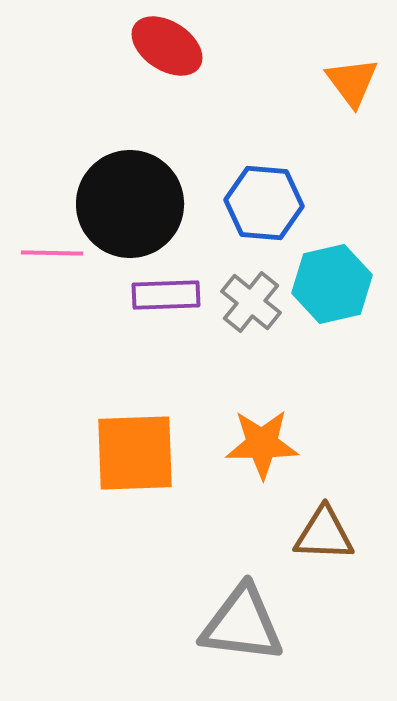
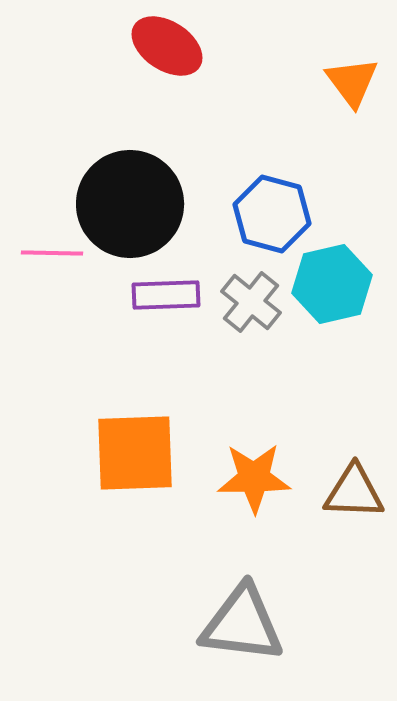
blue hexagon: moved 8 px right, 11 px down; rotated 10 degrees clockwise
orange star: moved 8 px left, 34 px down
brown triangle: moved 30 px right, 42 px up
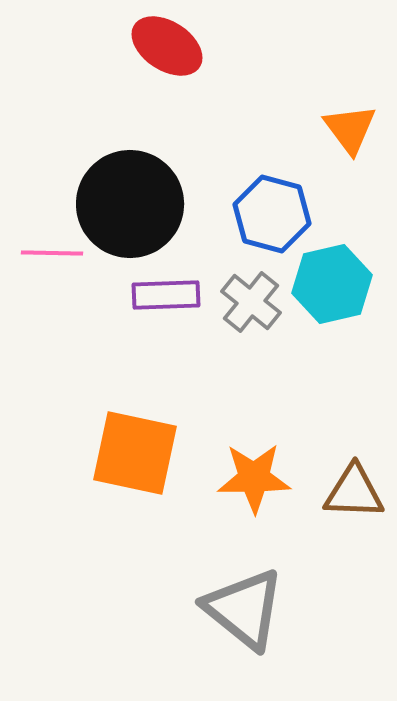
orange triangle: moved 2 px left, 47 px down
orange square: rotated 14 degrees clockwise
gray triangle: moved 2 px right, 15 px up; rotated 32 degrees clockwise
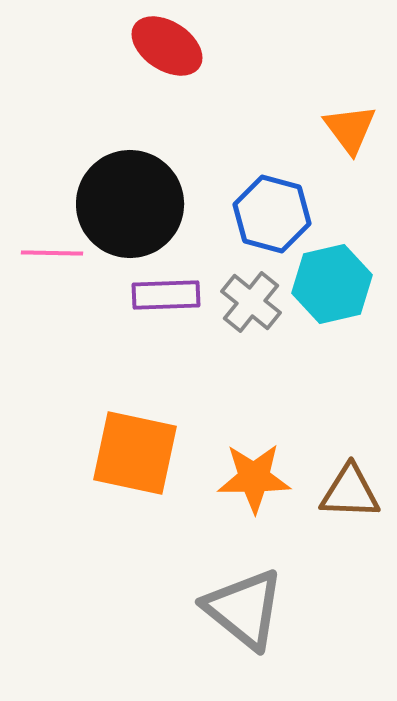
brown triangle: moved 4 px left
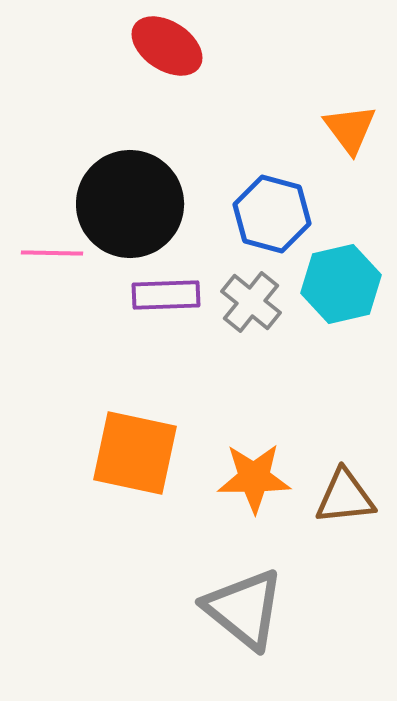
cyan hexagon: moved 9 px right
brown triangle: moved 5 px left, 5 px down; rotated 8 degrees counterclockwise
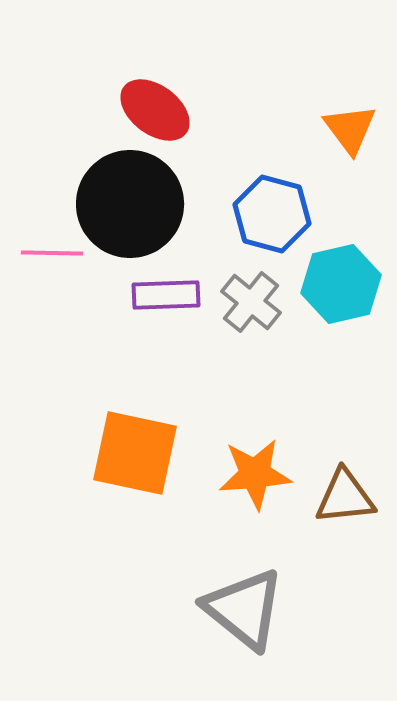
red ellipse: moved 12 px left, 64 px down; rotated 4 degrees clockwise
orange star: moved 1 px right, 4 px up; rotated 4 degrees counterclockwise
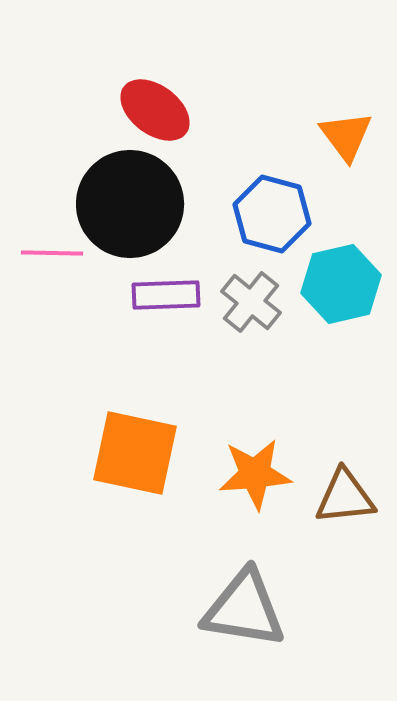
orange triangle: moved 4 px left, 7 px down
gray triangle: rotated 30 degrees counterclockwise
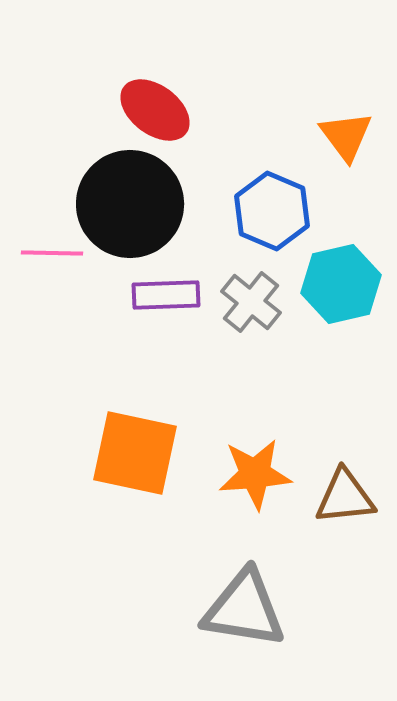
blue hexagon: moved 3 px up; rotated 8 degrees clockwise
